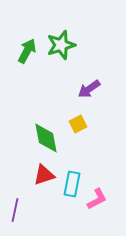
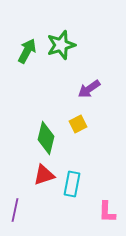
green diamond: rotated 24 degrees clockwise
pink L-shape: moved 10 px right, 13 px down; rotated 120 degrees clockwise
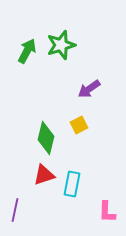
yellow square: moved 1 px right, 1 px down
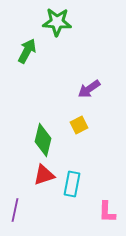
green star: moved 4 px left, 23 px up; rotated 20 degrees clockwise
green diamond: moved 3 px left, 2 px down
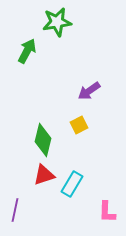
green star: rotated 12 degrees counterclockwise
purple arrow: moved 2 px down
cyan rectangle: rotated 20 degrees clockwise
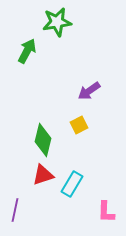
red triangle: moved 1 px left
pink L-shape: moved 1 px left
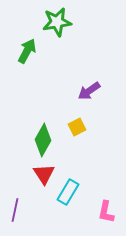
yellow square: moved 2 px left, 2 px down
green diamond: rotated 16 degrees clockwise
red triangle: moved 1 px right, 1 px up; rotated 45 degrees counterclockwise
cyan rectangle: moved 4 px left, 8 px down
pink L-shape: rotated 10 degrees clockwise
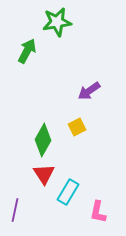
pink L-shape: moved 8 px left
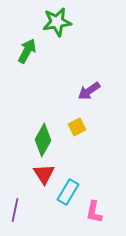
pink L-shape: moved 4 px left
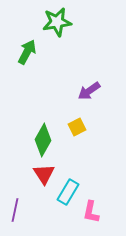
green arrow: moved 1 px down
pink L-shape: moved 3 px left
